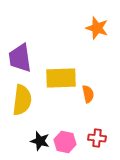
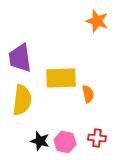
orange star: moved 7 px up
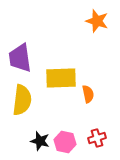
red cross: rotated 24 degrees counterclockwise
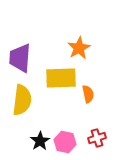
orange star: moved 18 px left, 27 px down; rotated 25 degrees clockwise
purple trapezoid: rotated 12 degrees clockwise
black star: rotated 24 degrees clockwise
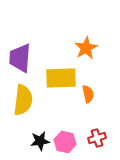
orange star: moved 7 px right
yellow semicircle: moved 1 px right
black star: rotated 24 degrees clockwise
